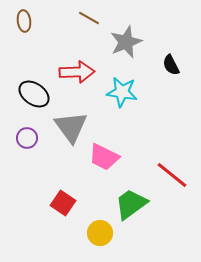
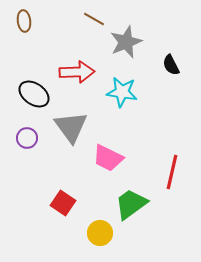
brown line: moved 5 px right, 1 px down
pink trapezoid: moved 4 px right, 1 px down
red line: moved 3 px up; rotated 64 degrees clockwise
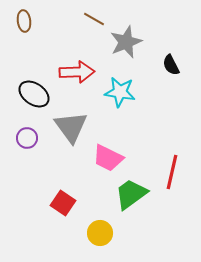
cyan star: moved 2 px left
green trapezoid: moved 10 px up
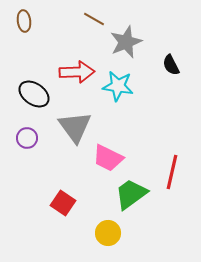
cyan star: moved 2 px left, 6 px up
gray triangle: moved 4 px right
yellow circle: moved 8 px right
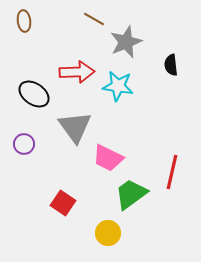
black semicircle: rotated 20 degrees clockwise
purple circle: moved 3 px left, 6 px down
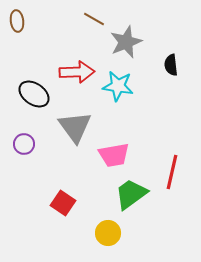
brown ellipse: moved 7 px left
pink trapezoid: moved 6 px right, 3 px up; rotated 36 degrees counterclockwise
